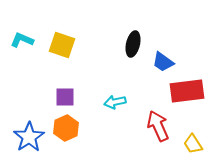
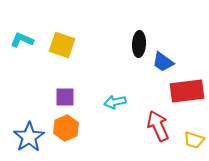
black ellipse: moved 6 px right; rotated 10 degrees counterclockwise
yellow trapezoid: moved 1 px right, 4 px up; rotated 40 degrees counterclockwise
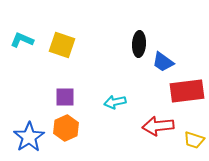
red arrow: rotated 72 degrees counterclockwise
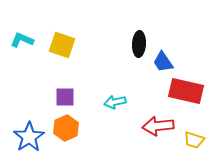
blue trapezoid: rotated 20 degrees clockwise
red rectangle: moved 1 px left; rotated 20 degrees clockwise
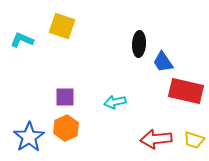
yellow square: moved 19 px up
red arrow: moved 2 px left, 13 px down
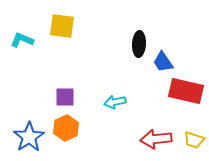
yellow square: rotated 12 degrees counterclockwise
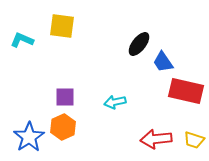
black ellipse: rotated 35 degrees clockwise
orange hexagon: moved 3 px left, 1 px up
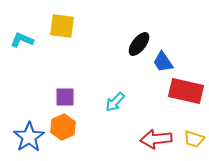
cyan arrow: rotated 35 degrees counterclockwise
yellow trapezoid: moved 1 px up
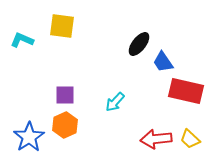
purple square: moved 2 px up
orange hexagon: moved 2 px right, 2 px up
yellow trapezoid: moved 4 px left; rotated 25 degrees clockwise
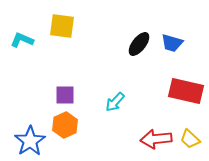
blue trapezoid: moved 9 px right, 19 px up; rotated 40 degrees counterclockwise
blue star: moved 1 px right, 4 px down
